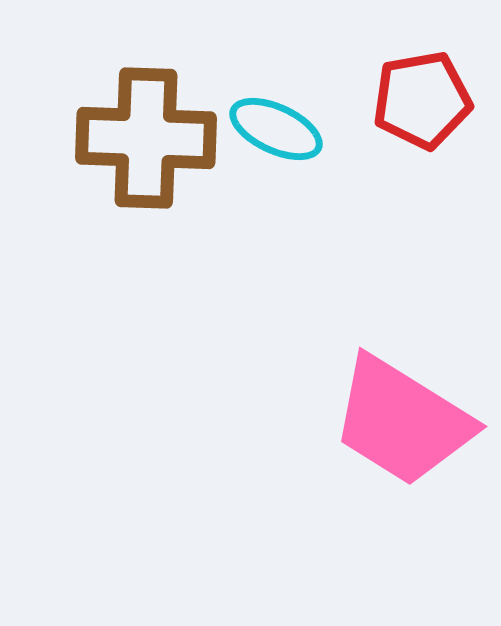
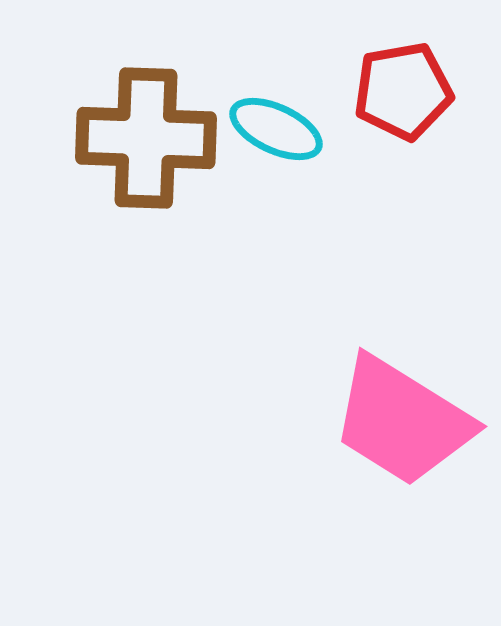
red pentagon: moved 19 px left, 9 px up
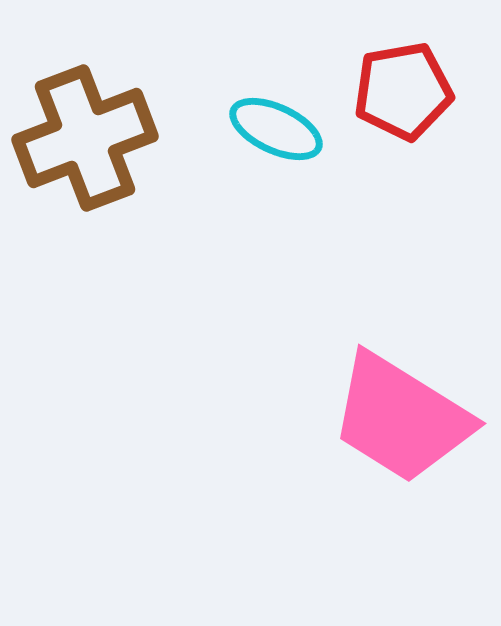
brown cross: moved 61 px left; rotated 23 degrees counterclockwise
pink trapezoid: moved 1 px left, 3 px up
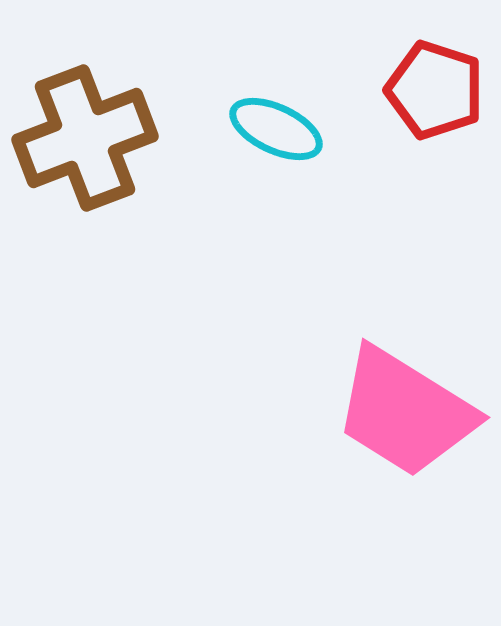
red pentagon: moved 32 px right, 1 px up; rotated 28 degrees clockwise
pink trapezoid: moved 4 px right, 6 px up
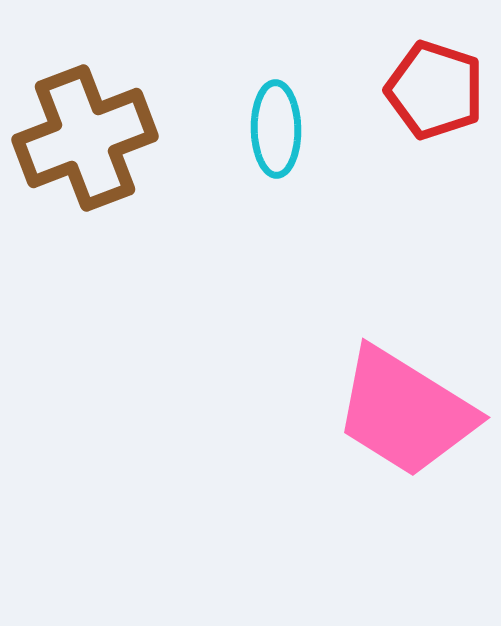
cyan ellipse: rotated 64 degrees clockwise
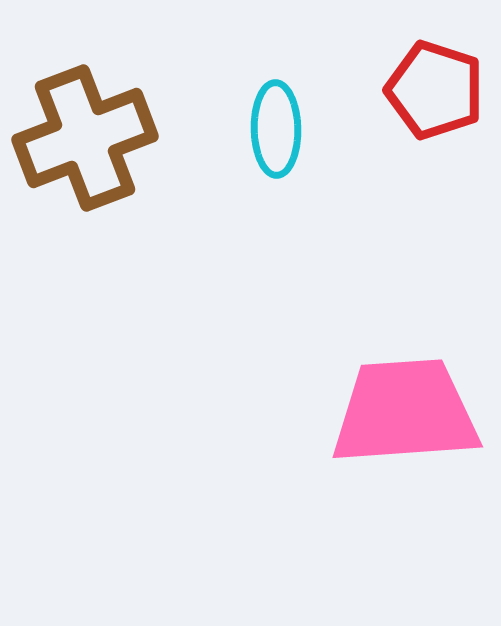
pink trapezoid: rotated 144 degrees clockwise
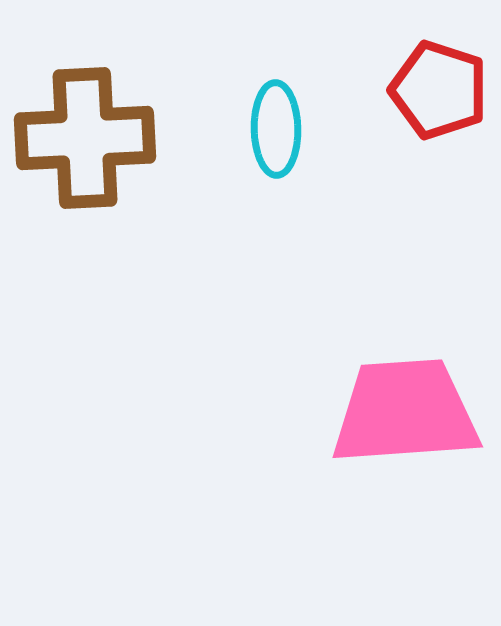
red pentagon: moved 4 px right
brown cross: rotated 18 degrees clockwise
